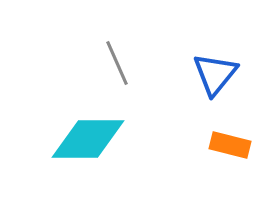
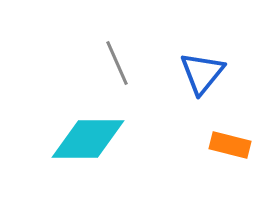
blue triangle: moved 13 px left, 1 px up
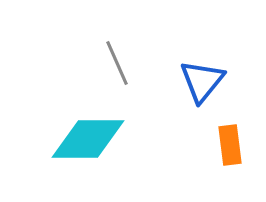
blue triangle: moved 8 px down
orange rectangle: rotated 69 degrees clockwise
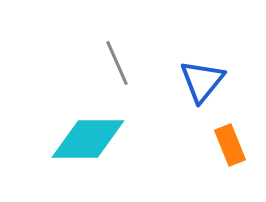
orange rectangle: rotated 15 degrees counterclockwise
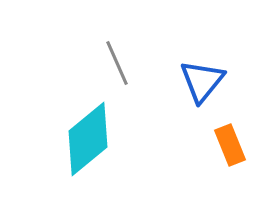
cyan diamond: rotated 40 degrees counterclockwise
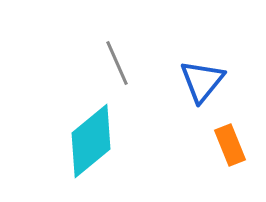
cyan diamond: moved 3 px right, 2 px down
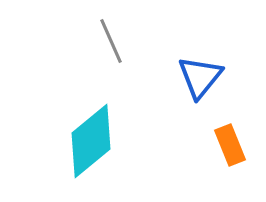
gray line: moved 6 px left, 22 px up
blue triangle: moved 2 px left, 4 px up
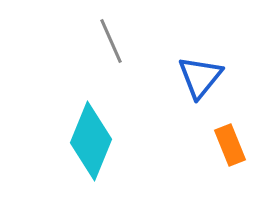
cyan diamond: rotated 28 degrees counterclockwise
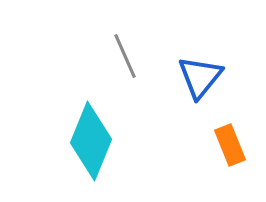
gray line: moved 14 px right, 15 px down
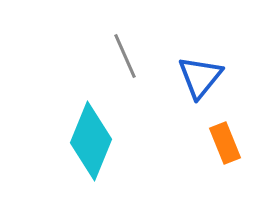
orange rectangle: moved 5 px left, 2 px up
